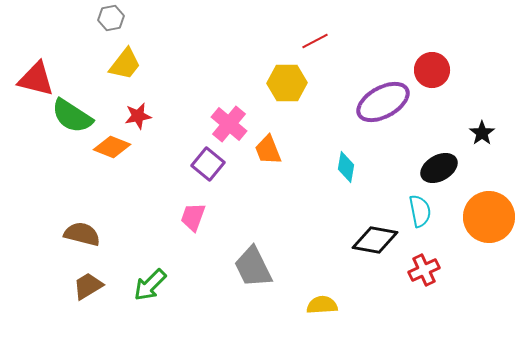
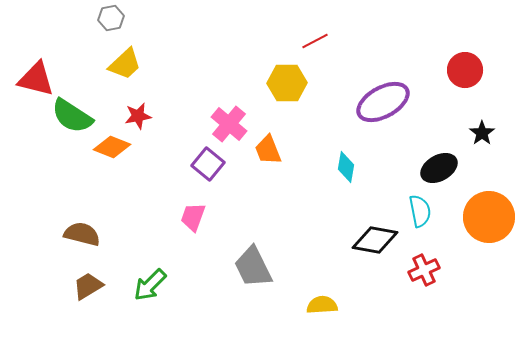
yellow trapezoid: rotated 9 degrees clockwise
red circle: moved 33 px right
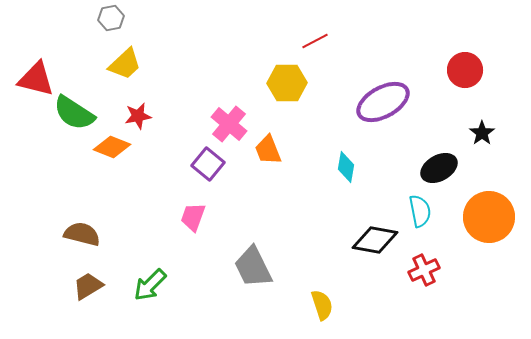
green semicircle: moved 2 px right, 3 px up
yellow semicircle: rotated 76 degrees clockwise
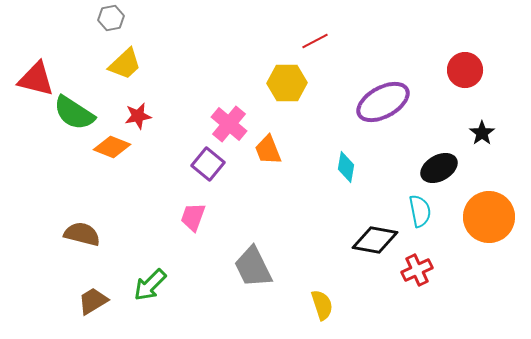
red cross: moved 7 px left
brown trapezoid: moved 5 px right, 15 px down
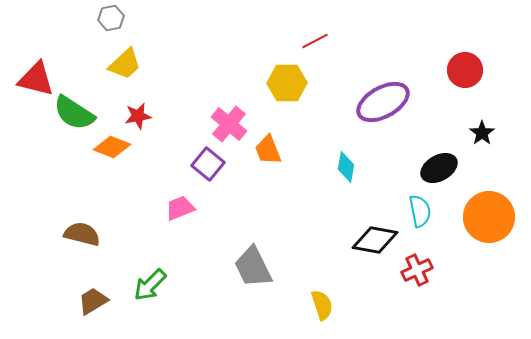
pink trapezoid: moved 13 px left, 9 px up; rotated 48 degrees clockwise
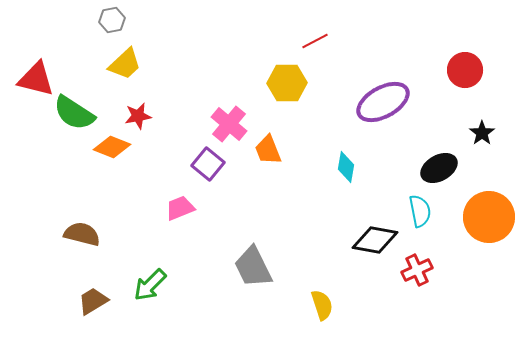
gray hexagon: moved 1 px right, 2 px down
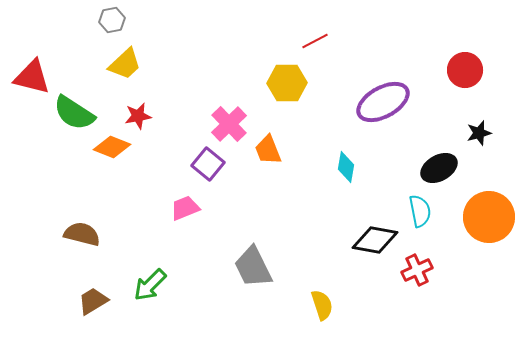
red triangle: moved 4 px left, 2 px up
pink cross: rotated 6 degrees clockwise
black star: moved 3 px left; rotated 20 degrees clockwise
pink trapezoid: moved 5 px right
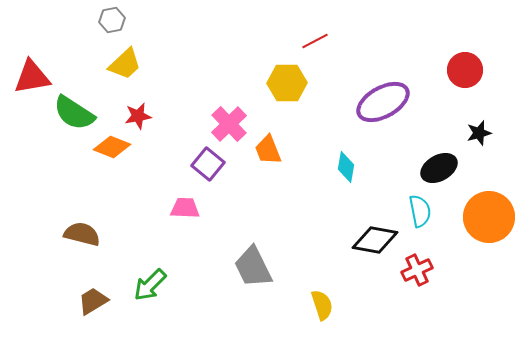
red triangle: rotated 24 degrees counterclockwise
pink trapezoid: rotated 24 degrees clockwise
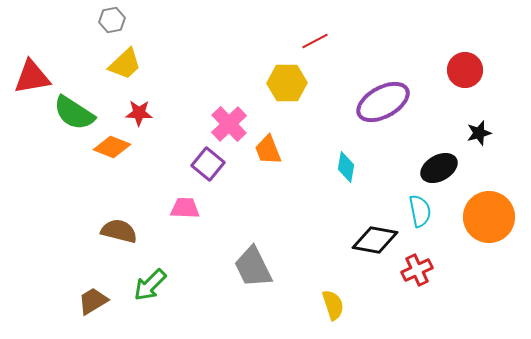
red star: moved 1 px right, 3 px up; rotated 12 degrees clockwise
brown semicircle: moved 37 px right, 3 px up
yellow semicircle: moved 11 px right
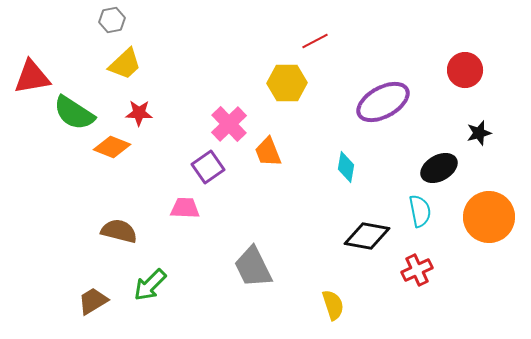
orange trapezoid: moved 2 px down
purple square: moved 3 px down; rotated 16 degrees clockwise
black diamond: moved 8 px left, 4 px up
